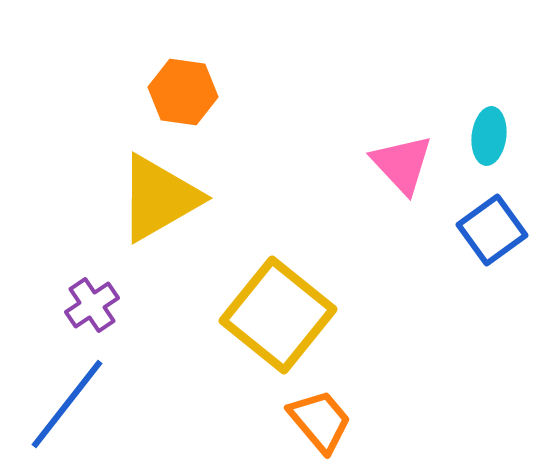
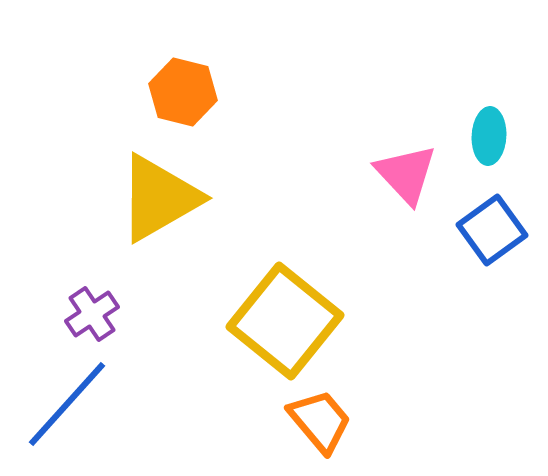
orange hexagon: rotated 6 degrees clockwise
cyan ellipse: rotated 4 degrees counterclockwise
pink triangle: moved 4 px right, 10 px down
purple cross: moved 9 px down
yellow square: moved 7 px right, 6 px down
blue line: rotated 4 degrees clockwise
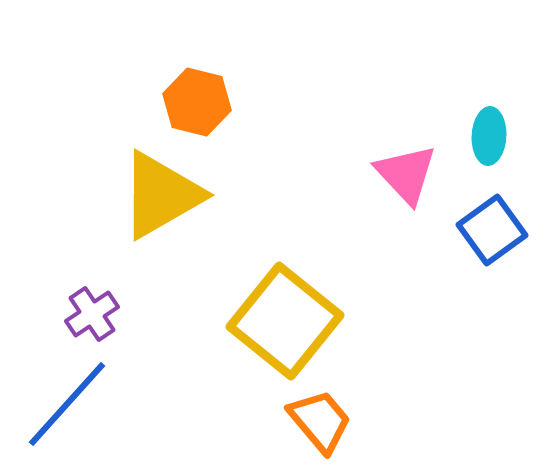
orange hexagon: moved 14 px right, 10 px down
yellow triangle: moved 2 px right, 3 px up
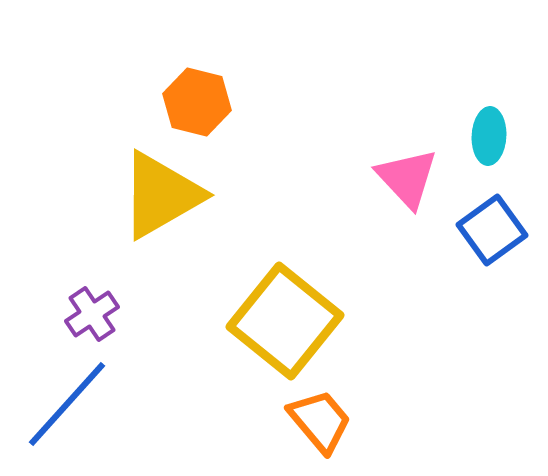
pink triangle: moved 1 px right, 4 px down
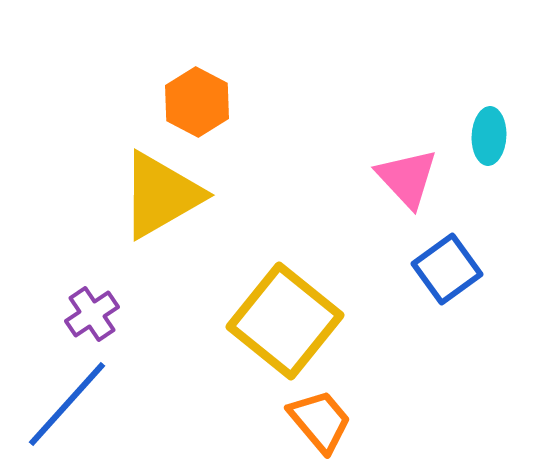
orange hexagon: rotated 14 degrees clockwise
blue square: moved 45 px left, 39 px down
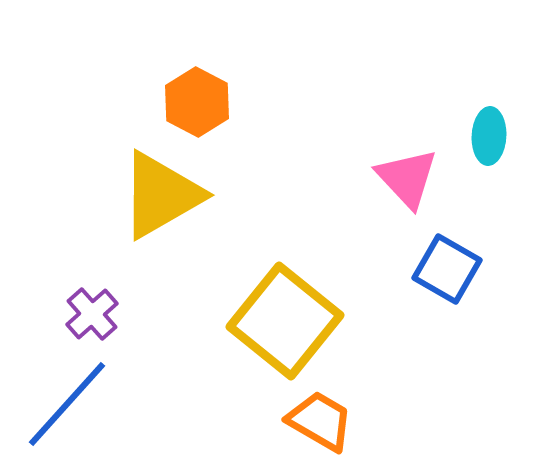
blue square: rotated 24 degrees counterclockwise
purple cross: rotated 8 degrees counterclockwise
orange trapezoid: rotated 20 degrees counterclockwise
